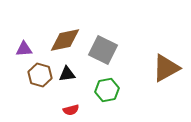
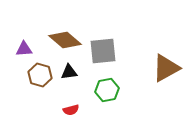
brown diamond: rotated 52 degrees clockwise
gray square: moved 1 px down; rotated 32 degrees counterclockwise
black triangle: moved 2 px right, 2 px up
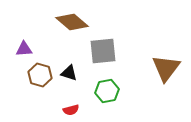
brown diamond: moved 7 px right, 18 px up
brown triangle: rotated 24 degrees counterclockwise
black triangle: moved 1 px down; rotated 24 degrees clockwise
green hexagon: moved 1 px down
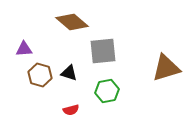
brown triangle: rotated 36 degrees clockwise
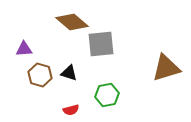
gray square: moved 2 px left, 7 px up
green hexagon: moved 4 px down
